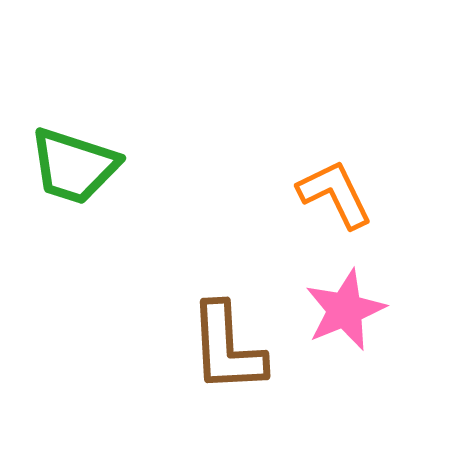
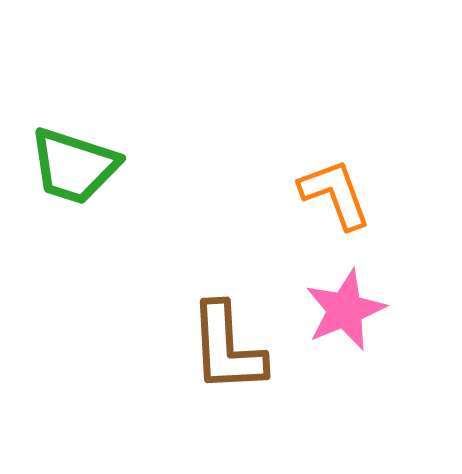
orange L-shape: rotated 6 degrees clockwise
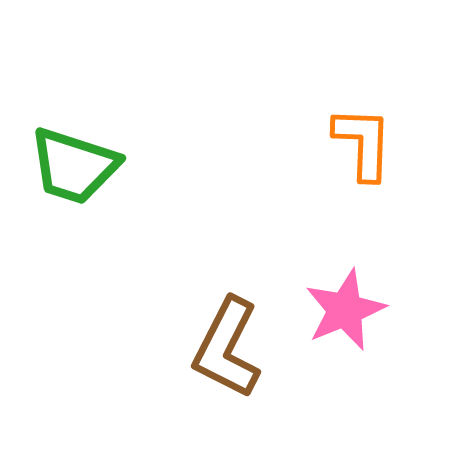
orange L-shape: moved 28 px right, 51 px up; rotated 22 degrees clockwise
brown L-shape: rotated 30 degrees clockwise
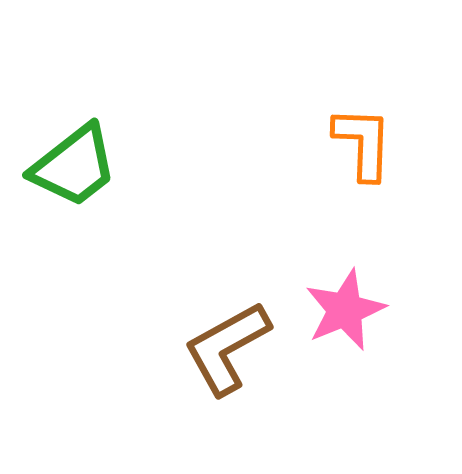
green trapezoid: rotated 56 degrees counterclockwise
brown L-shape: rotated 34 degrees clockwise
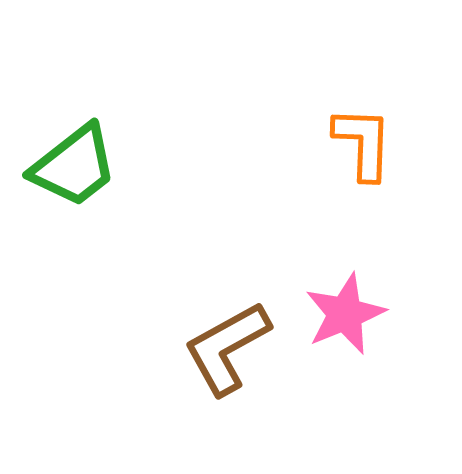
pink star: moved 4 px down
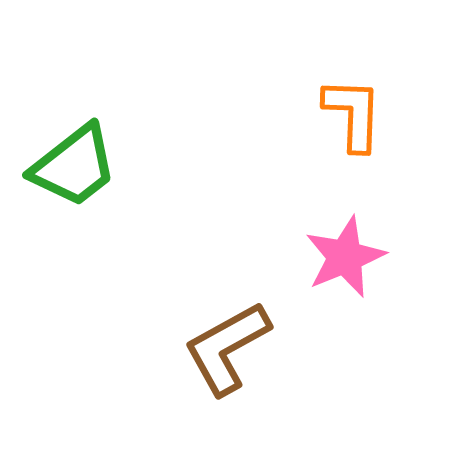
orange L-shape: moved 10 px left, 29 px up
pink star: moved 57 px up
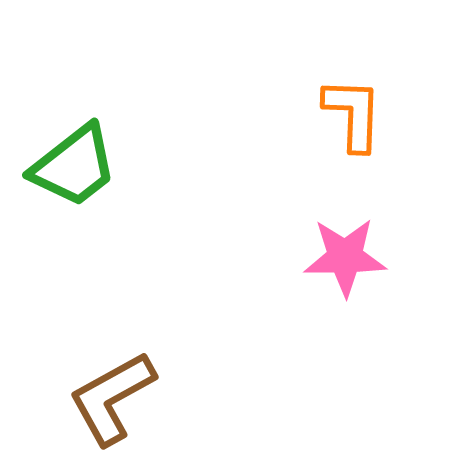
pink star: rotated 22 degrees clockwise
brown L-shape: moved 115 px left, 50 px down
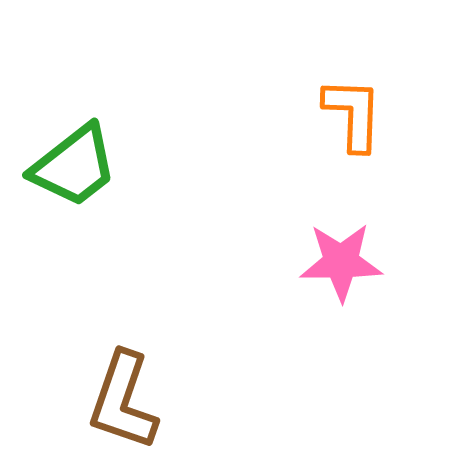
pink star: moved 4 px left, 5 px down
brown L-shape: moved 11 px right, 3 px down; rotated 42 degrees counterclockwise
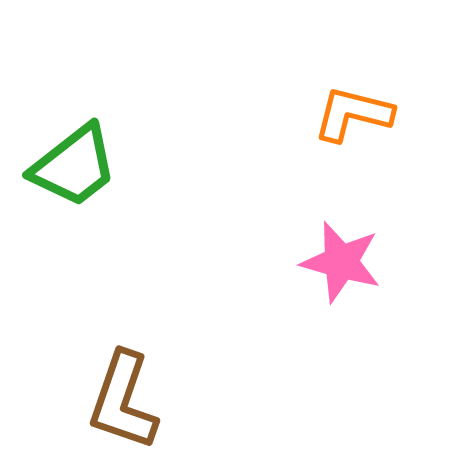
orange L-shape: rotated 78 degrees counterclockwise
pink star: rotated 16 degrees clockwise
